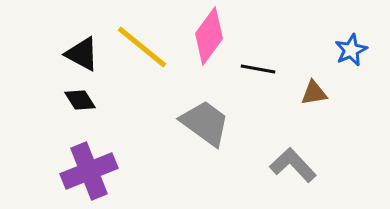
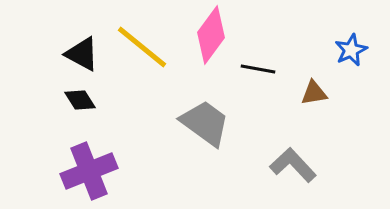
pink diamond: moved 2 px right, 1 px up
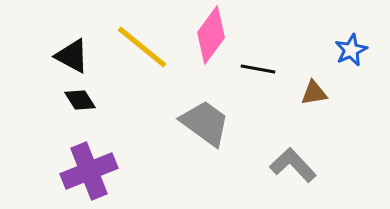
black triangle: moved 10 px left, 2 px down
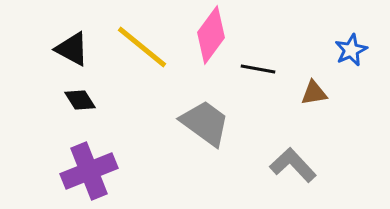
black triangle: moved 7 px up
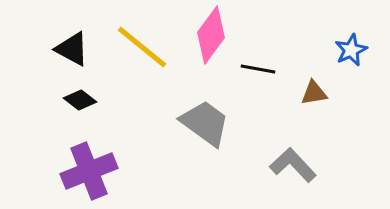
black diamond: rotated 20 degrees counterclockwise
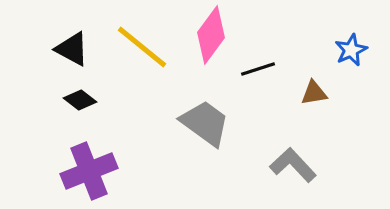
black line: rotated 28 degrees counterclockwise
